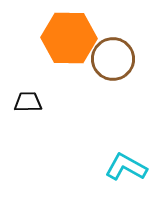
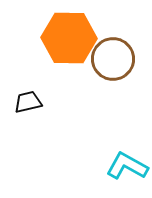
black trapezoid: rotated 12 degrees counterclockwise
cyan L-shape: moved 1 px right, 1 px up
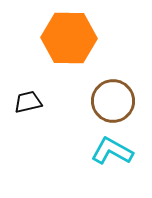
brown circle: moved 42 px down
cyan L-shape: moved 15 px left, 15 px up
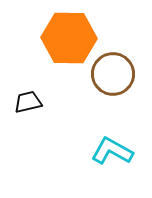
brown circle: moved 27 px up
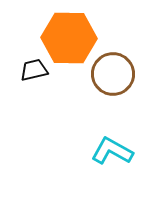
black trapezoid: moved 6 px right, 32 px up
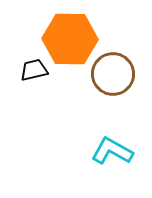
orange hexagon: moved 1 px right, 1 px down
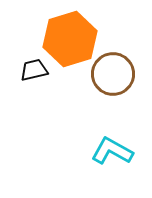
orange hexagon: rotated 18 degrees counterclockwise
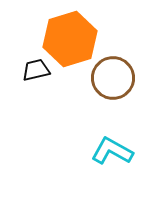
black trapezoid: moved 2 px right
brown circle: moved 4 px down
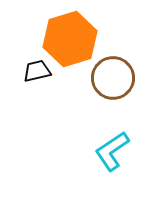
black trapezoid: moved 1 px right, 1 px down
cyan L-shape: rotated 63 degrees counterclockwise
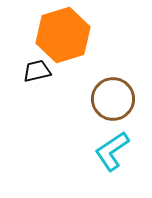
orange hexagon: moved 7 px left, 4 px up
brown circle: moved 21 px down
